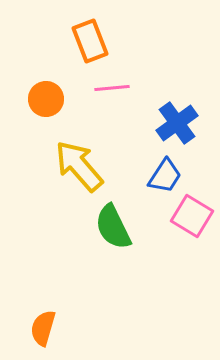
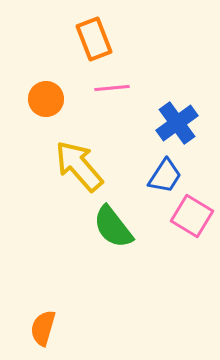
orange rectangle: moved 4 px right, 2 px up
green semicircle: rotated 12 degrees counterclockwise
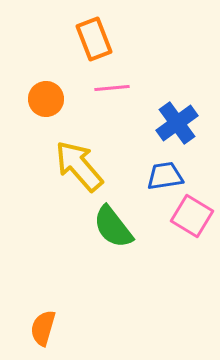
blue trapezoid: rotated 132 degrees counterclockwise
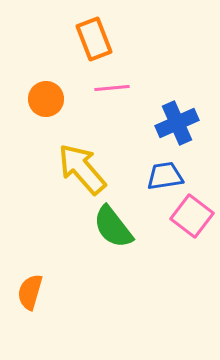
blue cross: rotated 12 degrees clockwise
yellow arrow: moved 3 px right, 3 px down
pink square: rotated 6 degrees clockwise
orange semicircle: moved 13 px left, 36 px up
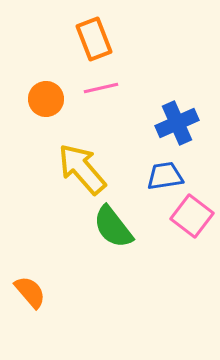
pink line: moved 11 px left; rotated 8 degrees counterclockwise
orange semicircle: rotated 123 degrees clockwise
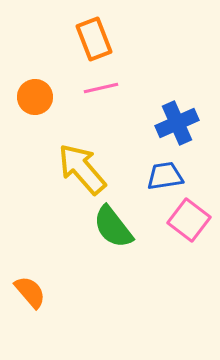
orange circle: moved 11 px left, 2 px up
pink square: moved 3 px left, 4 px down
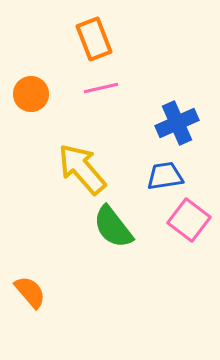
orange circle: moved 4 px left, 3 px up
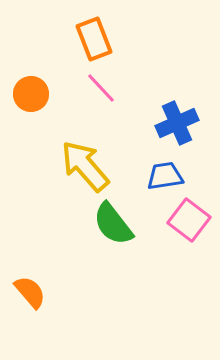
pink line: rotated 60 degrees clockwise
yellow arrow: moved 3 px right, 3 px up
green semicircle: moved 3 px up
